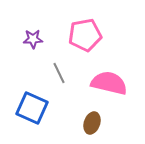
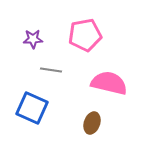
gray line: moved 8 px left, 3 px up; rotated 55 degrees counterclockwise
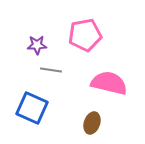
purple star: moved 4 px right, 6 px down
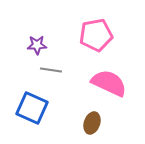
pink pentagon: moved 11 px right
pink semicircle: rotated 12 degrees clockwise
